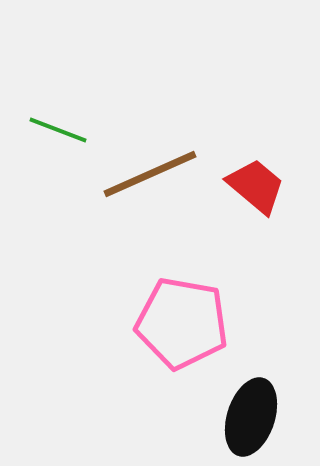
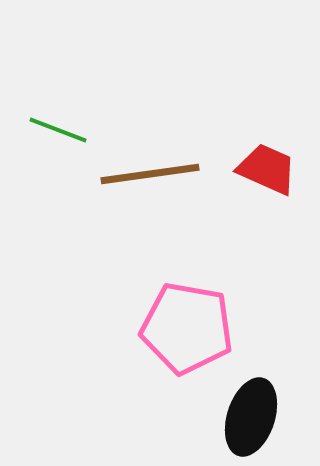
brown line: rotated 16 degrees clockwise
red trapezoid: moved 11 px right, 17 px up; rotated 16 degrees counterclockwise
pink pentagon: moved 5 px right, 5 px down
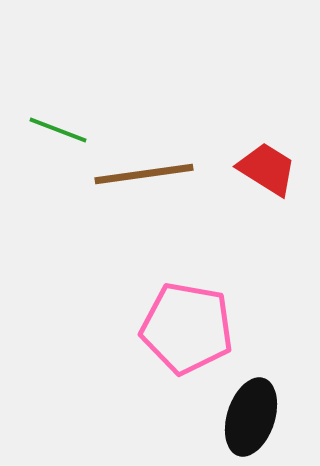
red trapezoid: rotated 8 degrees clockwise
brown line: moved 6 px left
